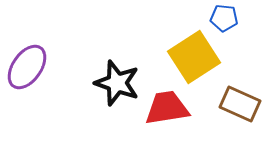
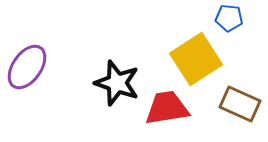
blue pentagon: moved 5 px right
yellow square: moved 2 px right, 2 px down
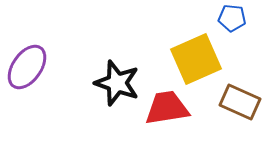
blue pentagon: moved 3 px right
yellow square: rotated 9 degrees clockwise
brown rectangle: moved 2 px up
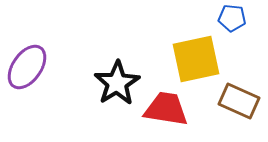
yellow square: rotated 12 degrees clockwise
black star: rotated 21 degrees clockwise
brown rectangle: moved 1 px left, 1 px up
red trapezoid: moved 1 px left, 1 px down; rotated 18 degrees clockwise
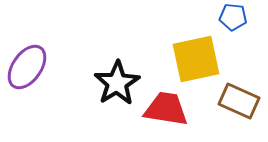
blue pentagon: moved 1 px right, 1 px up
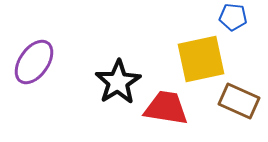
yellow square: moved 5 px right
purple ellipse: moved 7 px right, 5 px up
black star: moved 1 px right, 1 px up
red trapezoid: moved 1 px up
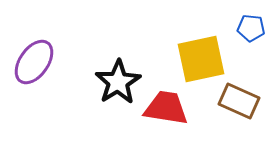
blue pentagon: moved 18 px right, 11 px down
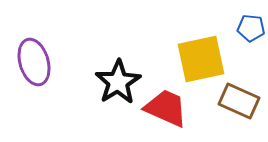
purple ellipse: rotated 51 degrees counterclockwise
red trapezoid: rotated 15 degrees clockwise
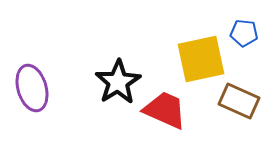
blue pentagon: moved 7 px left, 5 px down
purple ellipse: moved 2 px left, 26 px down
red trapezoid: moved 1 px left, 2 px down
